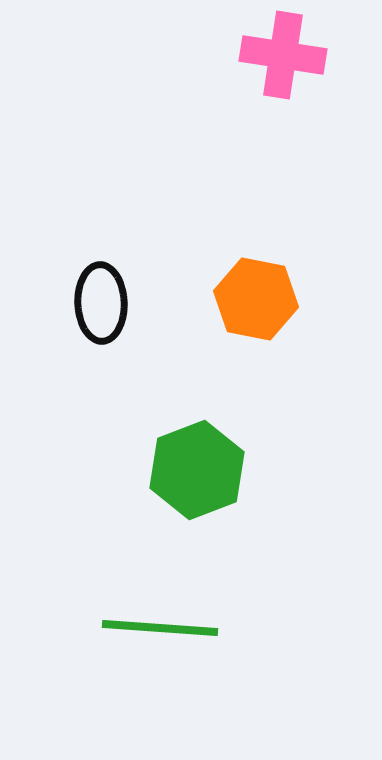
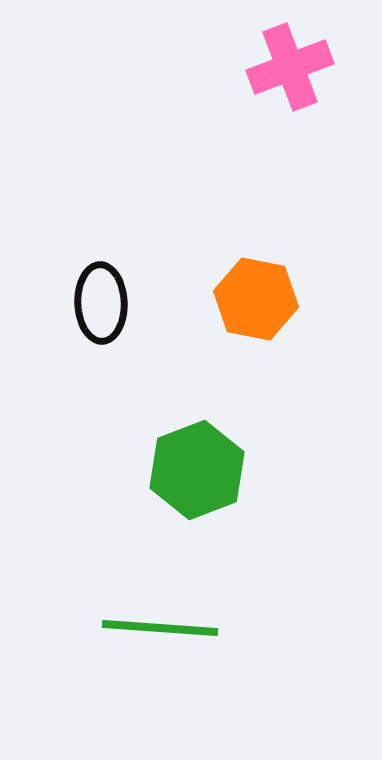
pink cross: moved 7 px right, 12 px down; rotated 30 degrees counterclockwise
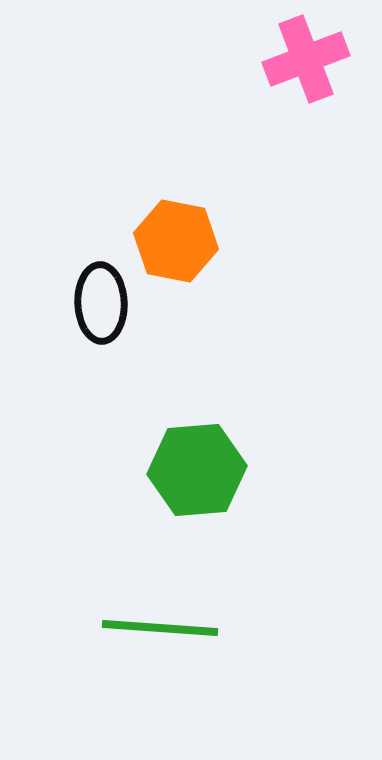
pink cross: moved 16 px right, 8 px up
orange hexagon: moved 80 px left, 58 px up
green hexagon: rotated 16 degrees clockwise
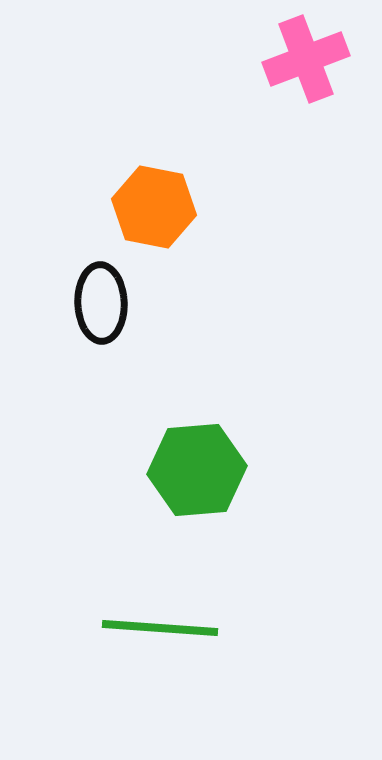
orange hexagon: moved 22 px left, 34 px up
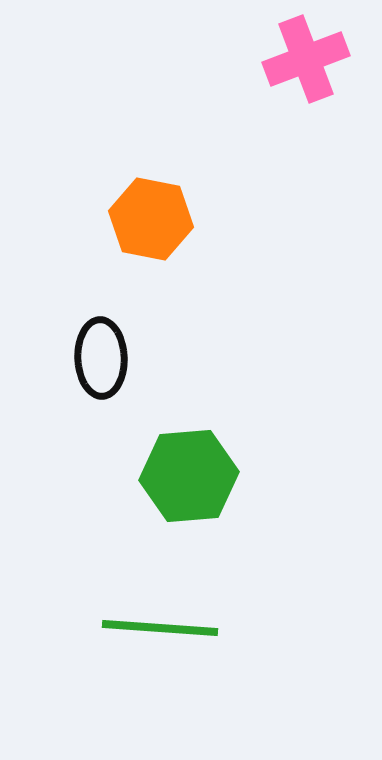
orange hexagon: moved 3 px left, 12 px down
black ellipse: moved 55 px down
green hexagon: moved 8 px left, 6 px down
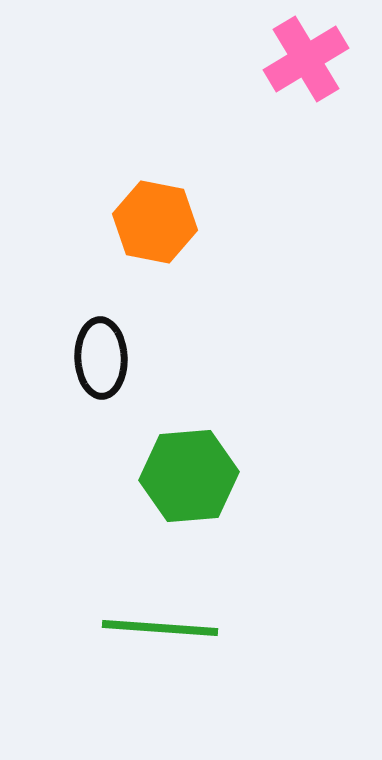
pink cross: rotated 10 degrees counterclockwise
orange hexagon: moved 4 px right, 3 px down
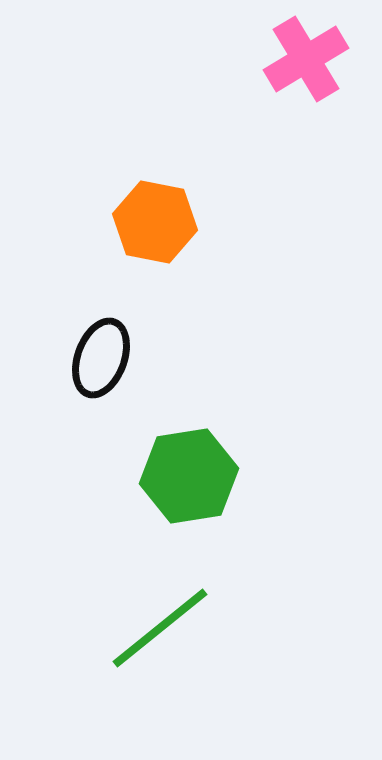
black ellipse: rotated 22 degrees clockwise
green hexagon: rotated 4 degrees counterclockwise
green line: rotated 43 degrees counterclockwise
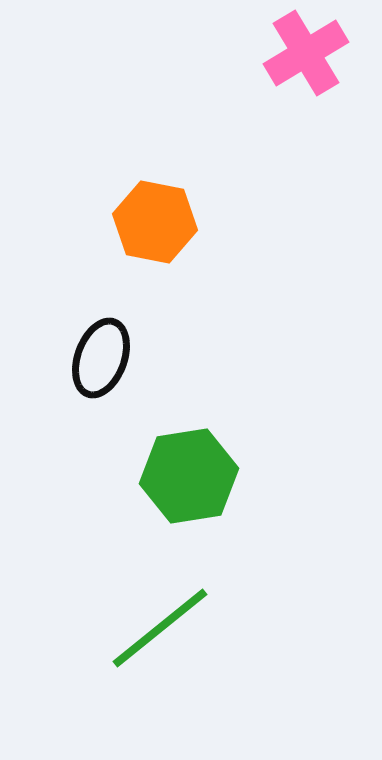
pink cross: moved 6 px up
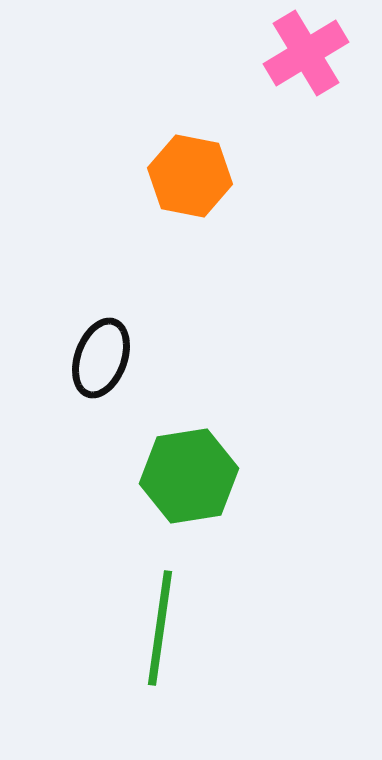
orange hexagon: moved 35 px right, 46 px up
green line: rotated 43 degrees counterclockwise
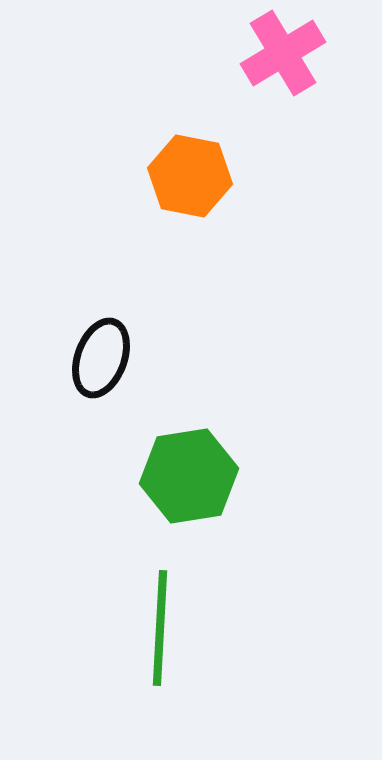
pink cross: moved 23 px left
green line: rotated 5 degrees counterclockwise
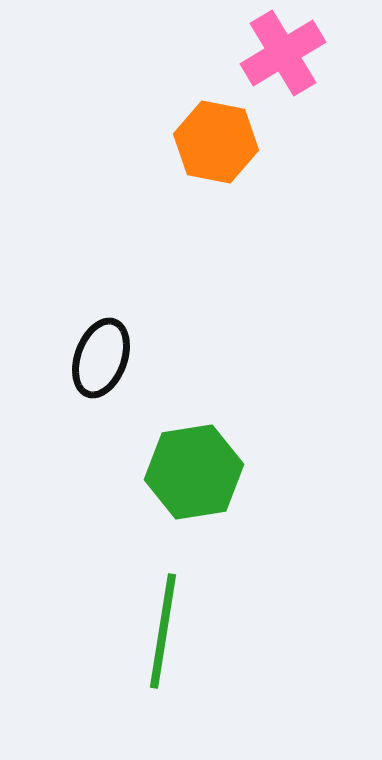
orange hexagon: moved 26 px right, 34 px up
green hexagon: moved 5 px right, 4 px up
green line: moved 3 px right, 3 px down; rotated 6 degrees clockwise
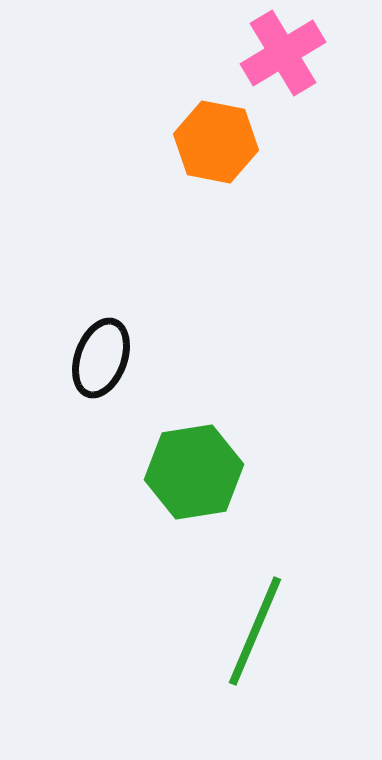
green line: moved 92 px right; rotated 14 degrees clockwise
